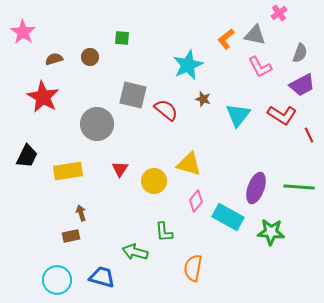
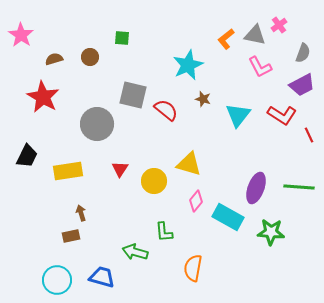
pink cross: moved 12 px down
pink star: moved 2 px left, 3 px down
gray semicircle: moved 3 px right
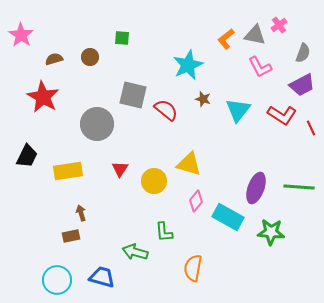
cyan triangle: moved 5 px up
red line: moved 2 px right, 7 px up
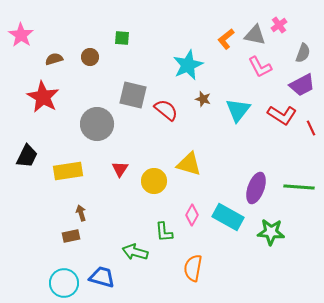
pink diamond: moved 4 px left, 14 px down; rotated 10 degrees counterclockwise
cyan circle: moved 7 px right, 3 px down
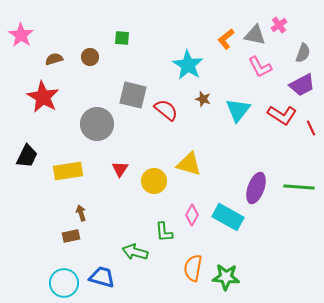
cyan star: rotated 16 degrees counterclockwise
green star: moved 45 px left, 45 px down
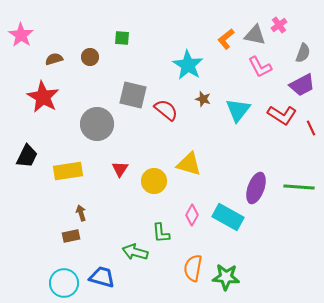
green L-shape: moved 3 px left, 1 px down
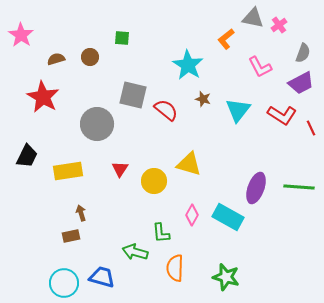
gray triangle: moved 2 px left, 17 px up
brown semicircle: moved 2 px right
purple trapezoid: moved 1 px left, 2 px up
orange semicircle: moved 18 px left; rotated 8 degrees counterclockwise
green star: rotated 12 degrees clockwise
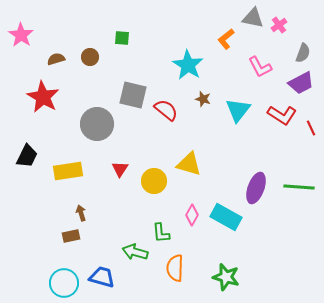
cyan rectangle: moved 2 px left
